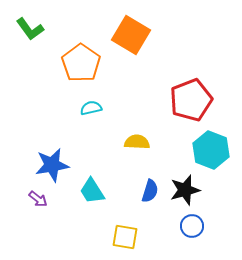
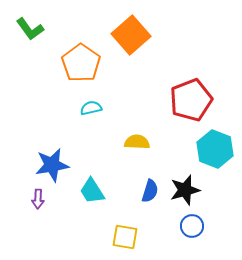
orange square: rotated 18 degrees clockwise
cyan hexagon: moved 4 px right, 1 px up
purple arrow: rotated 54 degrees clockwise
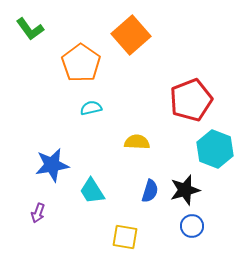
purple arrow: moved 14 px down; rotated 18 degrees clockwise
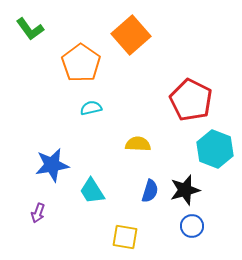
red pentagon: rotated 24 degrees counterclockwise
yellow semicircle: moved 1 px right, 2 px down
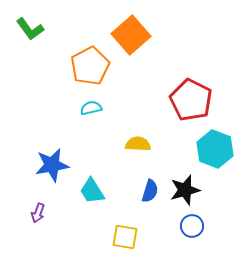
orange pentagon: moved 9 px right, 3 px down; rotated 9 degrees clockwise
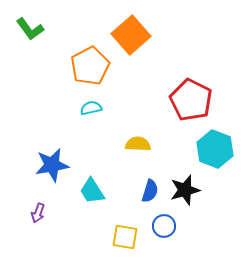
blue circle: moved 28 px left
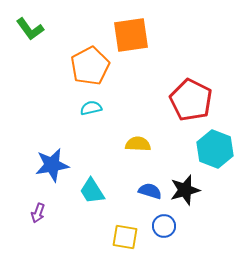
orange square: rotated 33 degrees clockwise
blue semicircle: rotated 90 degrees counterclockwise
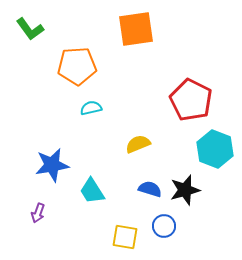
orange square: moved 5 px right, 6 px up
orange pentagon: moved 13 px left; rotated 24 degrees clockwise
yellow semicircle: rotated 25 degrees counterclockwise
blue semicircle: moved 2 px up
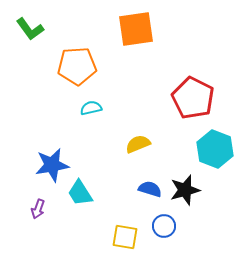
red pentagon: moved 2 px right, 2 px up
cyan trapezoid: moved 12 px left, 2 px down
purple arrow: moved 4 px up
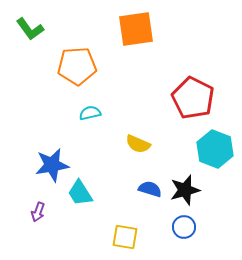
cyan semicircle: moved 1 px left, 5 px down
yellow semicircle: rotated 135 degrees counterclockwise
purple arrow: moved 3 px down
blue circle: moved 20 px right, 1 px down
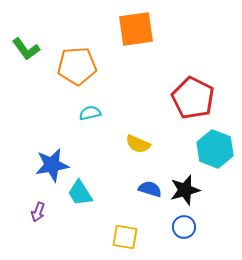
green L-shape: moved 4 px left, 20 px down
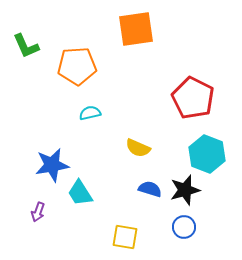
green L-shape: moved 3 px up; rotated 12 degrees clockwise
yellow semicircle: moved 4 px down
cyan hexagon: moved 8 px left, 5 px down
